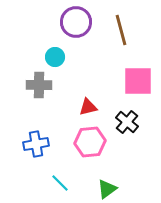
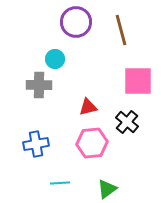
cyan circle: moved 2 px down
pink hexagon: moved 2 px right, 1 px down
cyan line: rotated 48 degrees counterclockwise
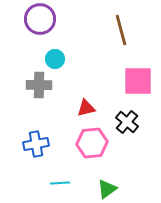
purple circle: moved 36 px left, 3 px up
red triangle: moved 2 px left, 1 px down
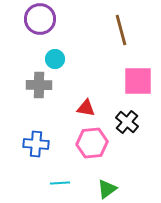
red triangle: rotated 24 degrees clockwise
blue cross: rotated 15 degrees clockwise
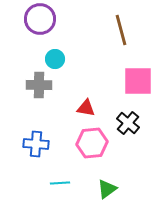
black cross: moved 1 px right, 1 px down
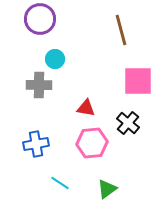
blue cross: rotated 15 degrees counterclockwise
cyan line: rotated 36 degrees clockwise
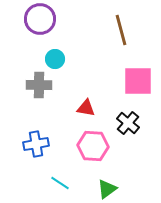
pink hexagon: moved 1 px right, 3 px down; rotated 8 degrees clockwise
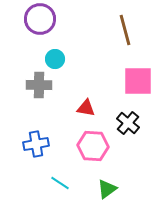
brown line: moved 4 px right
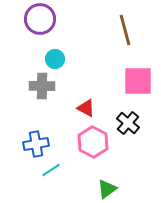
gray cross: moved 3 px right, 1 px down
red triangle: rotated 18 degrees clockwise
pink hexagon: moved 4 px up; rotated 24 degrees clockwise
cyan line: moved 9 px left, 13 px up; rotated 66 degrees counterclockwise
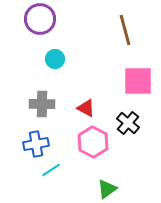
gray cross: moved 18 px down
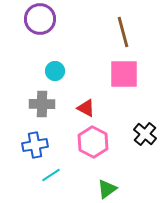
brown line: moved 2 px left, 2 px down
cyan circle: moved 12 px down
pink square: moved 14 px left, 7 px up
black cross: moved 17 px right, 11 px down
blue cross: moved 1 px left, 1 px down
cyan line: moved 5 px down
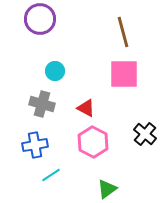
gray cross: rotated 15 degrees clockwise
